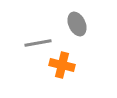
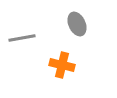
gray line: moved 16 px left, 5 px up
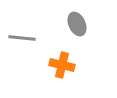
gray line: rotated 16 degrees clockwise
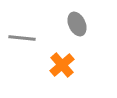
orange cross: rotated 35 degrees clockwise
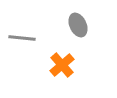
gray ellipse: moved 1 px right, 1 px down
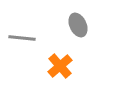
orange cross: moved 2 px left, 1 px down
